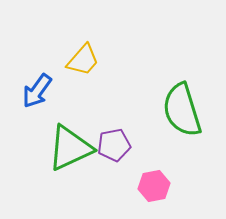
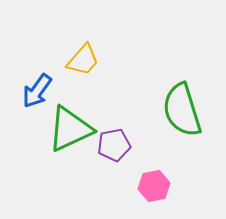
green triangle: moved 19 px up
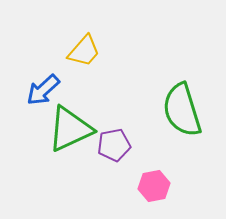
yellow trapezoid: moved 1 px right, 9 px up
blue arrow: moved 6 px right, 1 px up; rotated 12 degrees clockwise
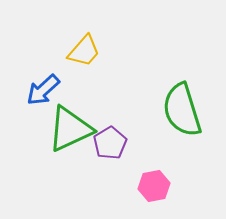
purple pentagon: moved 4 px left, 2 px up; rotated 20 degrees counterclockwise
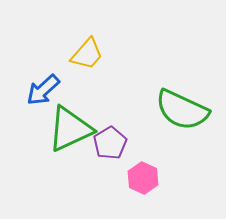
yellow trapezoid: moved 3 px right, 3 px down
green semicircle: rotated 48 degrees counterclockwise
pink hexagon: moved 11 px left, 8 px up; rotated 24 degrees counterclockwise
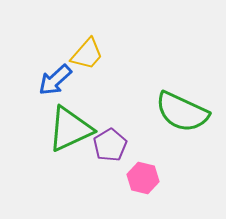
blue arrow: moved 12 px right, 10 px up
green semicircle: moved 2 px down
purple pentagon: moved 2 px down
pink hexagon: rotated 12 degrees counterclockwise
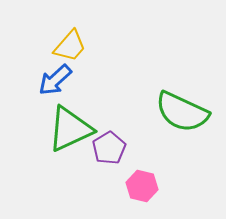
yellow trapezoid: moved 17 px left, 8 px up
purple pentagon: moved 1 px left, 3 px down
pink hexagon: moved 1 px left, 8 px down
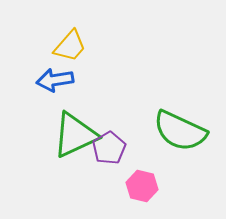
blue arrow: rotated 33 degrees clockwise
green semicircle: moved 2 px left, 19 px down
green triangle: moved 5 px right, 6 px down
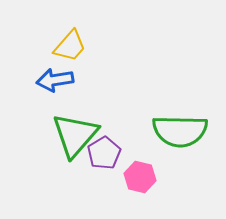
green semicircle: rotated 24 degrees counterclockwise
green triangle: rotated 24 degrees counterclockwise
purple pentagon: moved 5 px left, 5 px down
pink hexagon: moved 2 px left, 9 px up
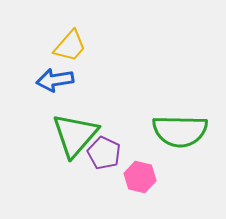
purple pentagon: rotated 16 degrees counterclockwise
